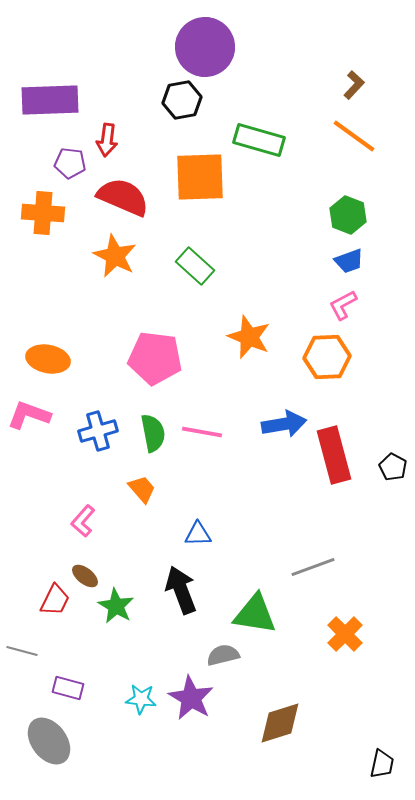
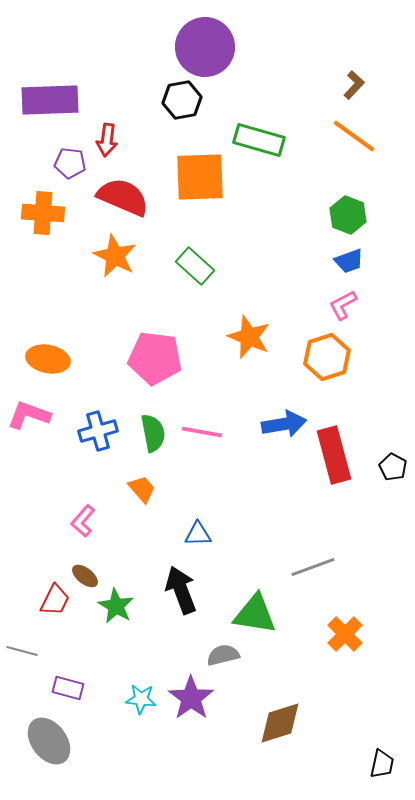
orange hexagon at (327, 357): rotated 15 degrees counterclockwise
purple star at (191, 698): rotated 6 degrees clockwise
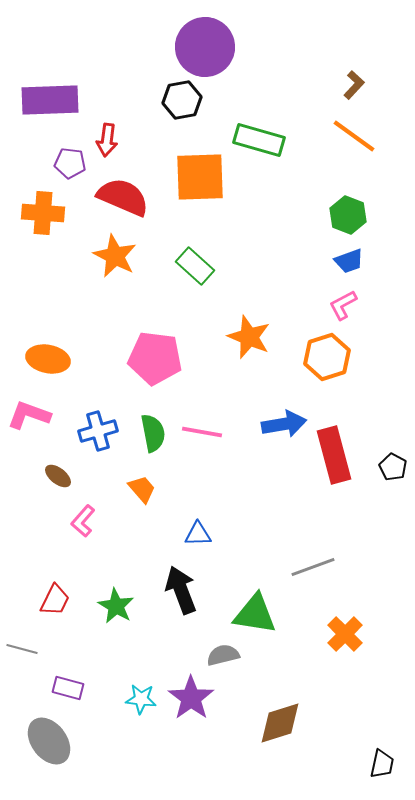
brown ellipse at (85, 576): moved 27 px left, 100 px up
gray line at (22, 651): moved 2 px up
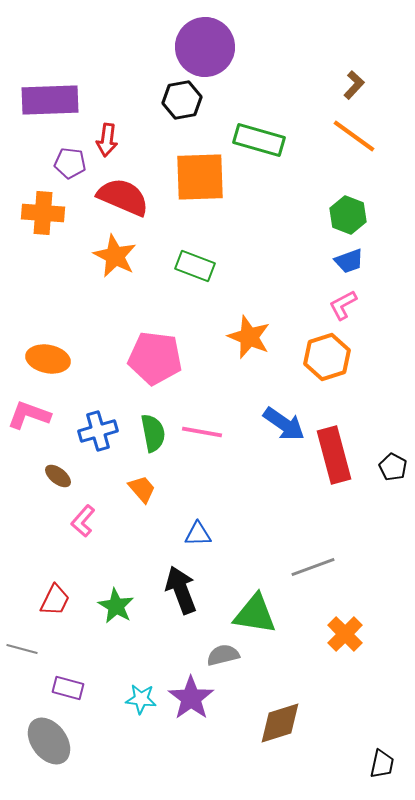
green rectangle at (195, 266): rotated 21 degrees counterclockwise
blue arrow at (284, 424): rotated 45 degrees clockwise
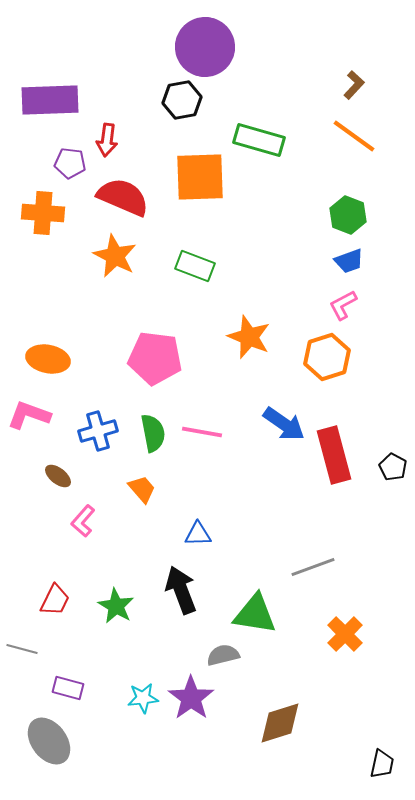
cyan star at (141, 699): moved 2 px right, 1 px up; rotated 12 degrees counterclockwise
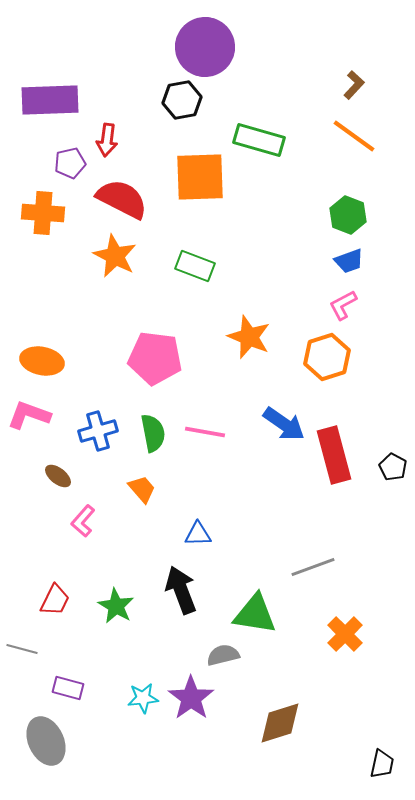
purple pentagon at (70, 163): rotated 20 degrees counterclockwise
red semicircle at (123, 197): moved 1 px left, 2 px down; rotated 4 degrees clockwise
orange ellipse at (48, 359): moved 6 px left, 2 px down
pink line at (202, 432): moved 3 px right
gray ellipse at (49, 741): moved 3 px left; rotated 12 degrees clockwise
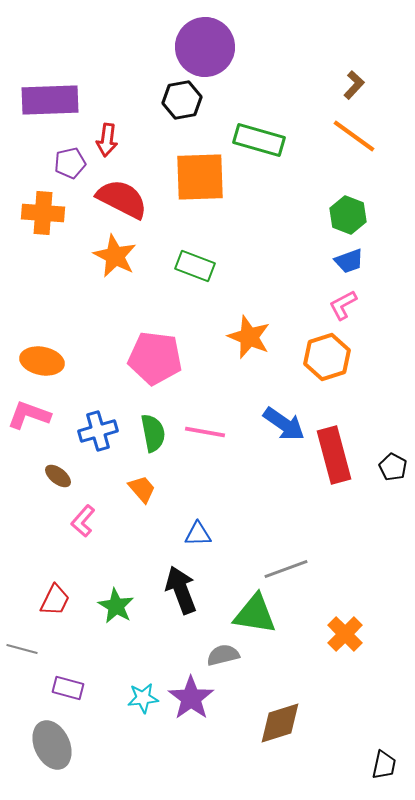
gray line at (313, 567): moved 27 px left, 2 px down
gray ellipse at (46, 741): moved 6 px right, 4 px down
black trapezoid at (382, 764): moved 2 px right, 1 px down
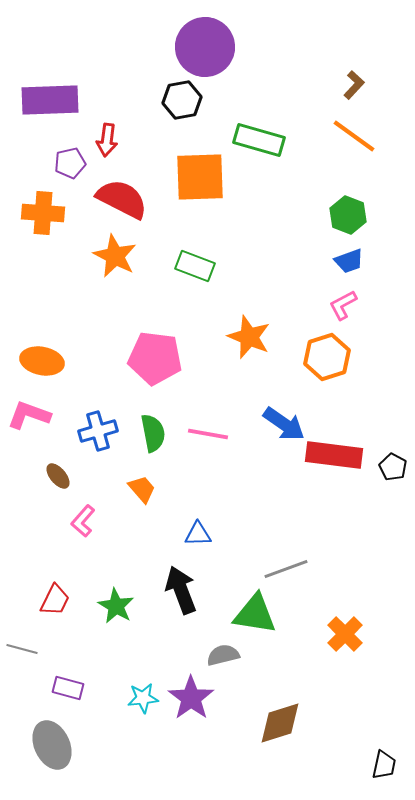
pink line at (205, 432): moved 3 px right, 2 px down
red rectangle at (334, 455): rotated 68 degrees counterclockwise
brown ellipse at (58, 476): rotated 12 degrees clockwise
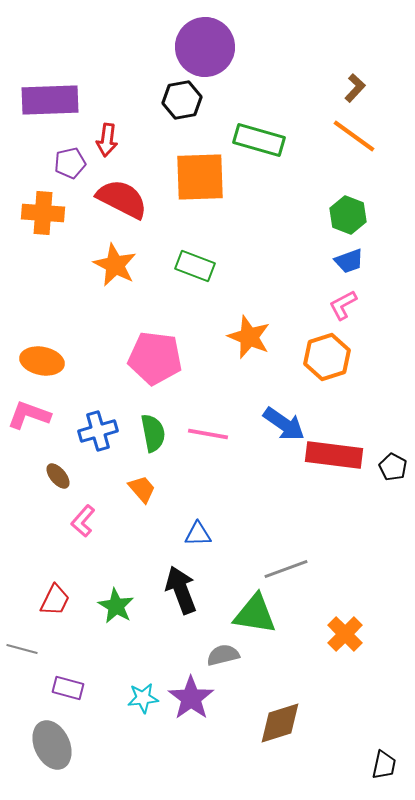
brown L-shape at (354, 85): moved 1 px right, 3 px down
orange star at (115, 256): moved 9 px down
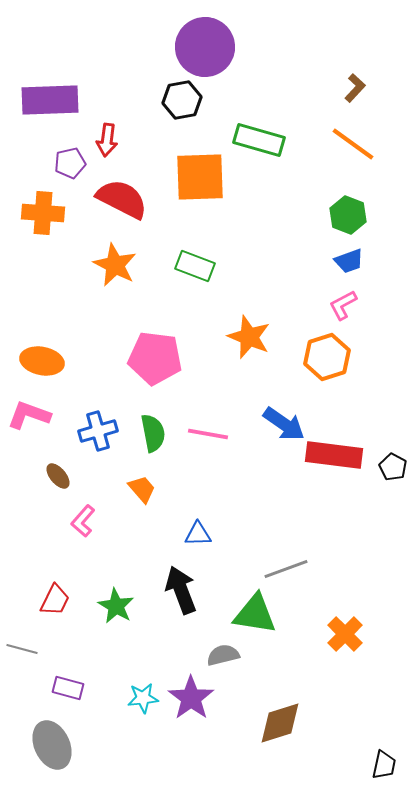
orange line at (354, 136): moved 1 px left, 8 px down
